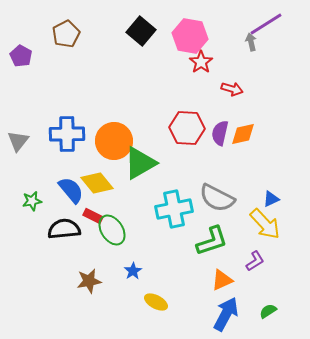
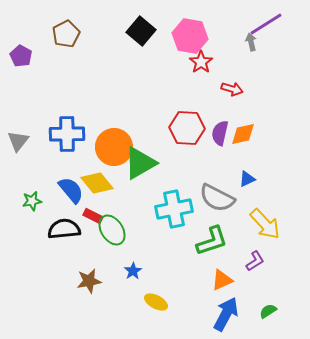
orange circle: moved 6 px down
blue triangle: moved 24 px left, 20 px up
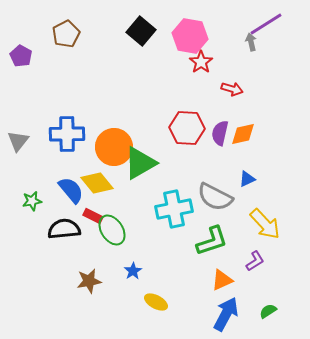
gray semicircle: moved 2 px left, 1 px up
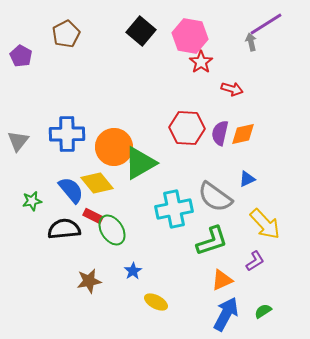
gray semicircle: rotated 9 degrees clockwise
green semicircle: moved 5 px left
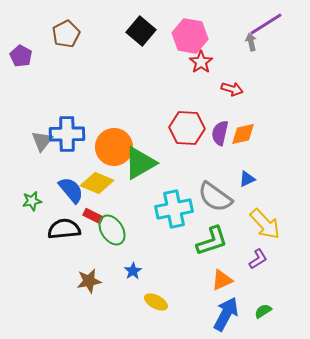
gray triangle: moved 24 px right
yellow diamond: rotated 28 degrees counterclockwise
purple L-shape: moved 3 px right, 2 px up
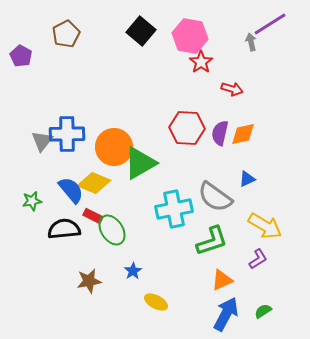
purple line: moved 4 px right
yellow diamond: moved 3 px left
yellow arrow: moved 2 px down; rotated 16 degrees counterclockwise
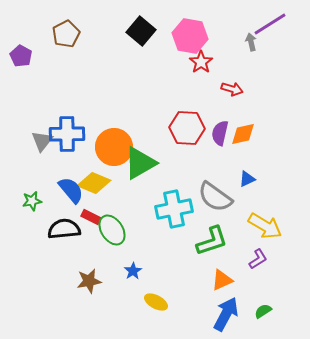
red rectangle: moved 2 px left, 1 px down
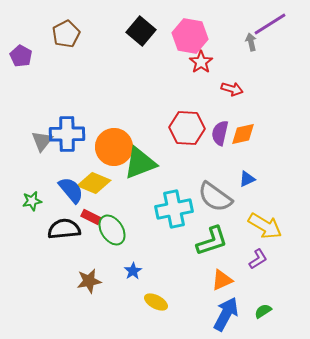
green triangle: rotated 9 degrees clockwise
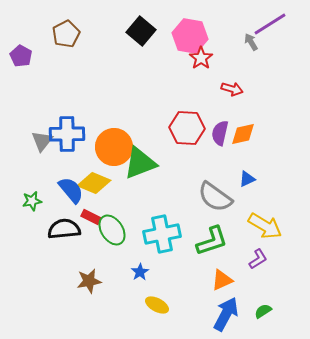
gray arrow: rotated 18 degrees counterclockwise
red star: moved 4 px up
cyan cross: moved 12 px left, 25 px down
blue star: moved 7 px right, 1 px down
yellow ellipse: moved 1 px right, 3 px down
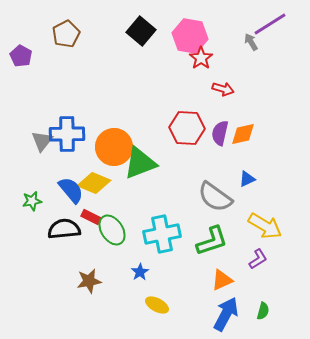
red arrow: moved 9 px left
green semicircle: rotated 138 degrees clockwise
